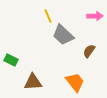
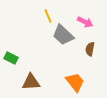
pink arrow: moved 10 px left, 6 px down; rotated 28 degrees clockwise
brown semicircle: moved 1 px right, 2 px up; rotated 24 degrees counterclockwise
green rectangle: moved 2 px up
brown triangle: moved 2 px left
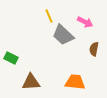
yellow line: moved 1 px right
brown semicircle: moved 4 px right
orange trapezoid: rotated 45 degrees counterclockwise
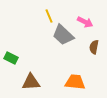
brown semicircle: moved 2 px up
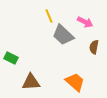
orange trapezoid: rotated 35 degrees clockwise
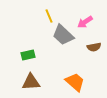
pink arrow: rotated 119 degrees clockwise
brown semicircle: rotated 112 degrees counterclockwise
green rectangle: moved 17 px right, 3 px up; rotated 40 degrees counterclockwise
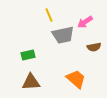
yellow line: moved 1 px up
gray trapezoid: rotated 55 degrees counterclockwise
orange trapezoid: moved 1 px right, 3 px up
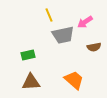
orange trapezoid: moved 2 px left, 1 px down
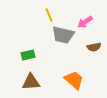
gray trapezoid: rotated 25 degrees clockwise
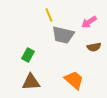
pink arrow: moved 4 px right
green rectangle: rotated 48 degrees counterclockwise
